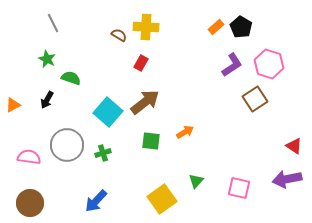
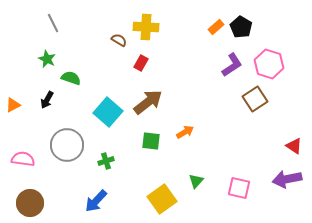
brown semicircle: moved 5 px down
brown arrow: moved 3 px right
green cross: moved 3 px right, 8 px down
pink semicircle: moved 6 px left, 2 px down
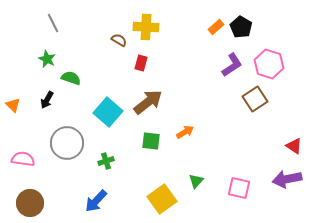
red rectangle: rotated 14 degrees counterclockwise
orange triangle: rotated 49 degrees counterclockwise
gray circle: moved 2 px up
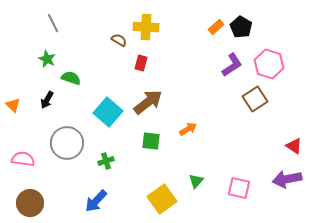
orange arrow: moved 3 px right, 3 px up
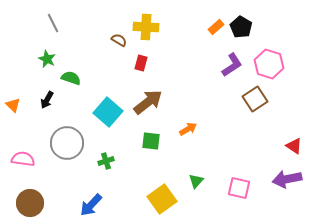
blue arrow: moved 5 px left, 4 px down
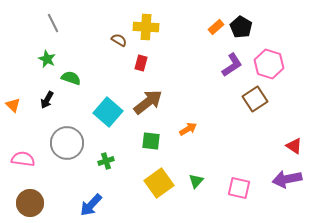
yellow square: moved 3 px left, 16 px up
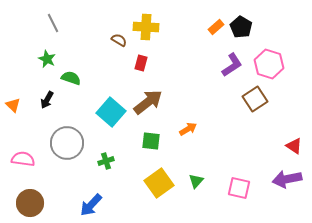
cyan square: moved 3 px right
